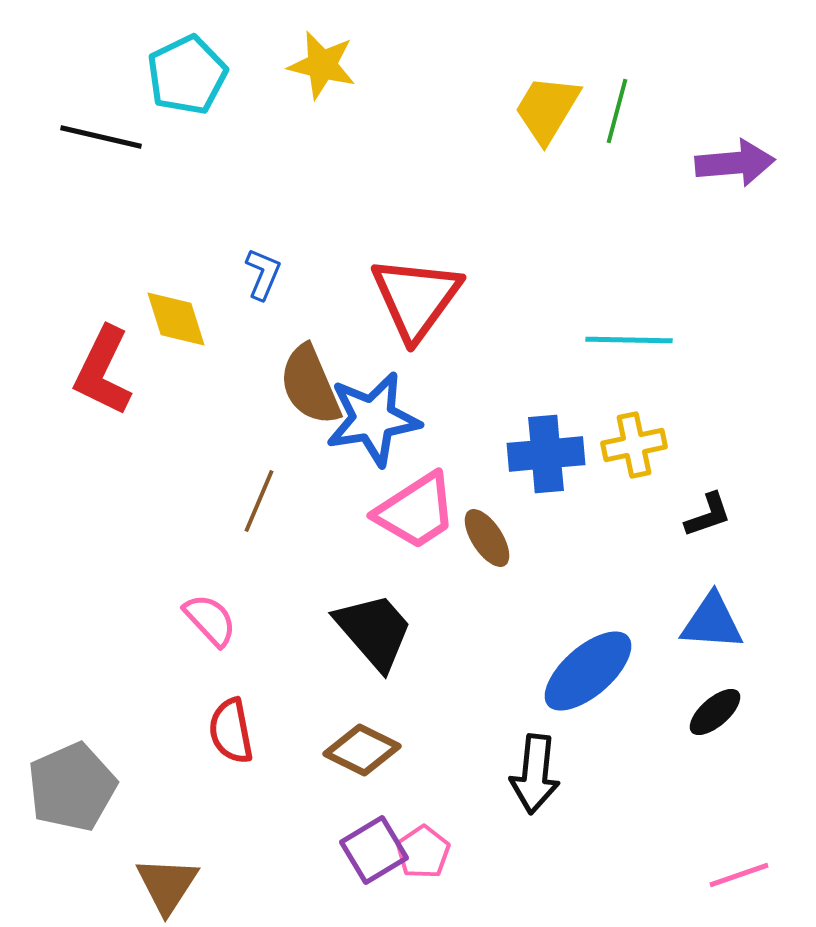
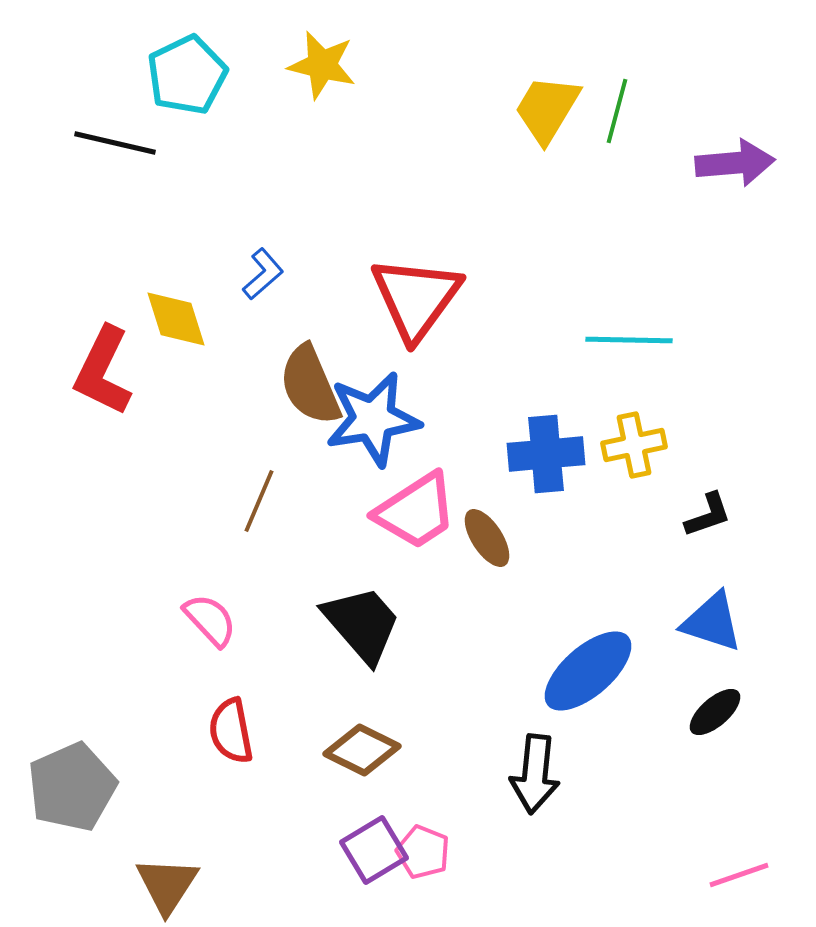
black line: moved 14 px right, 6 px down
blue L-shape: rotated 26 degrees clockwise
blue triangle: rotated 14 degrees clockwise
black trapezoid: moved 12 px left, 7 px up
pink pentagon: rotated 16 degrees counterclockwise
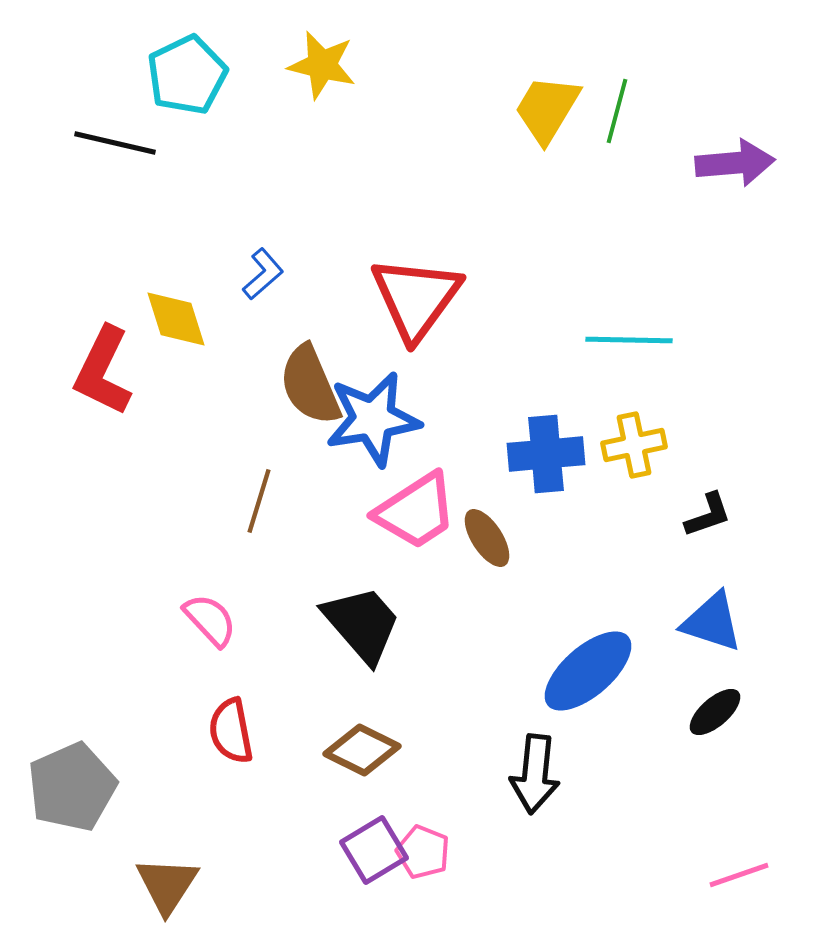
brown line: rotated 6 degrees counterclockwise
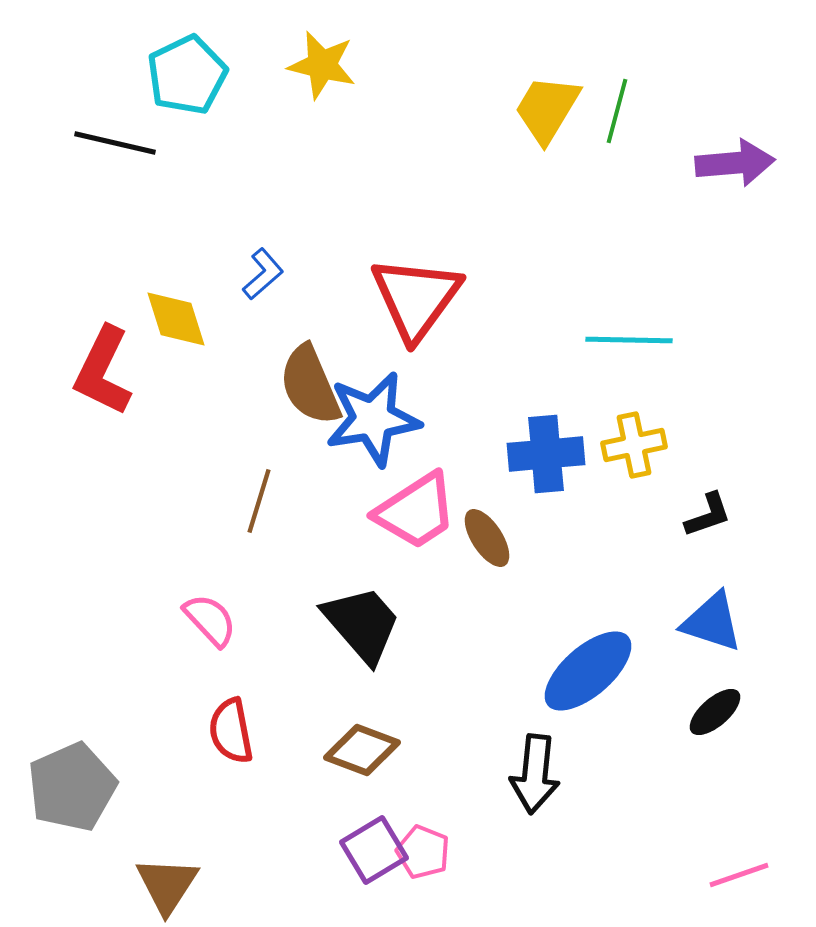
brown diamond: rotated 6 degrees counterclockwise
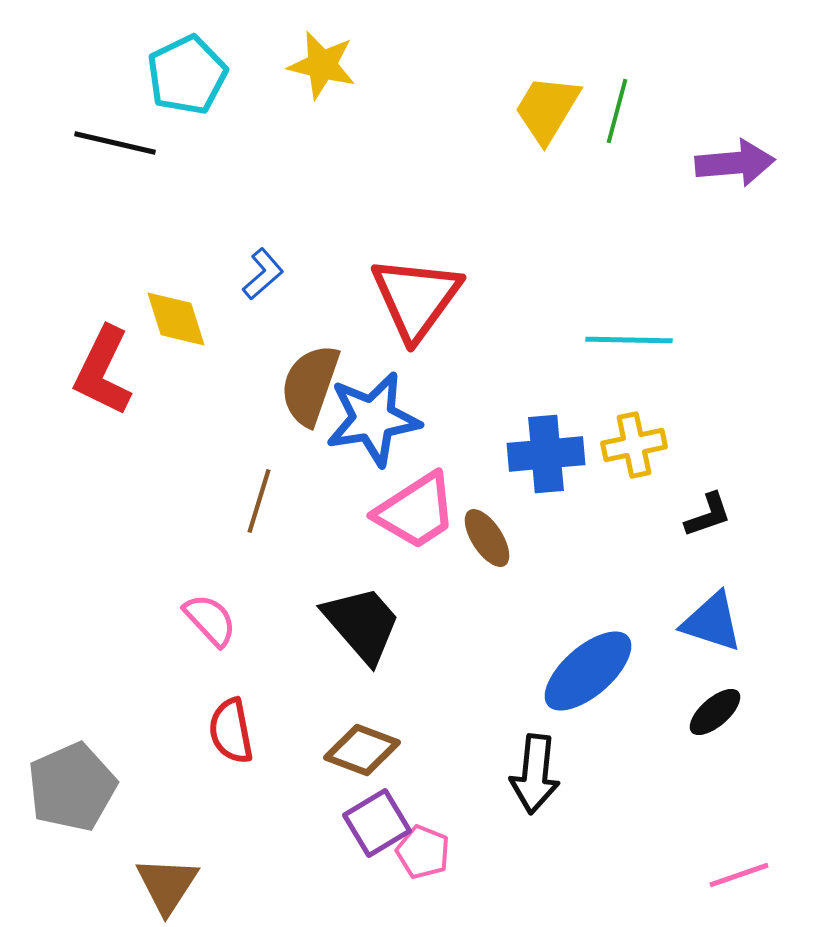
brown semicircle: rotated 42 degrees clockwise
purple square: moved 3 px right, 27 px up
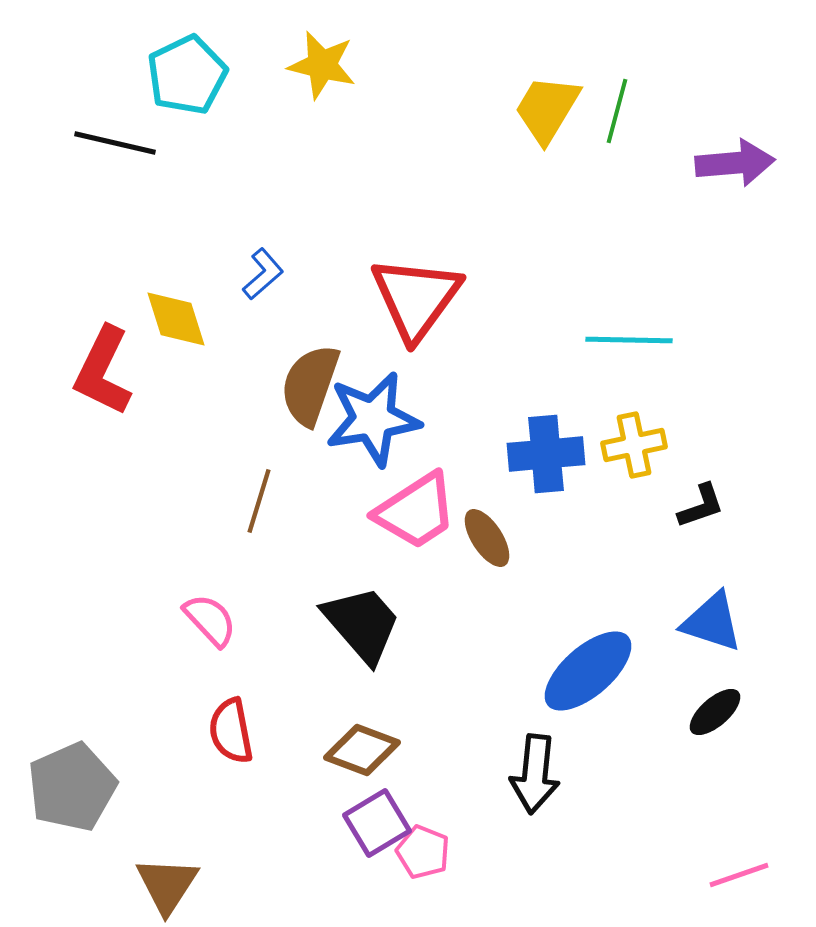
black L-shape: moved 7 px left, 9 px up
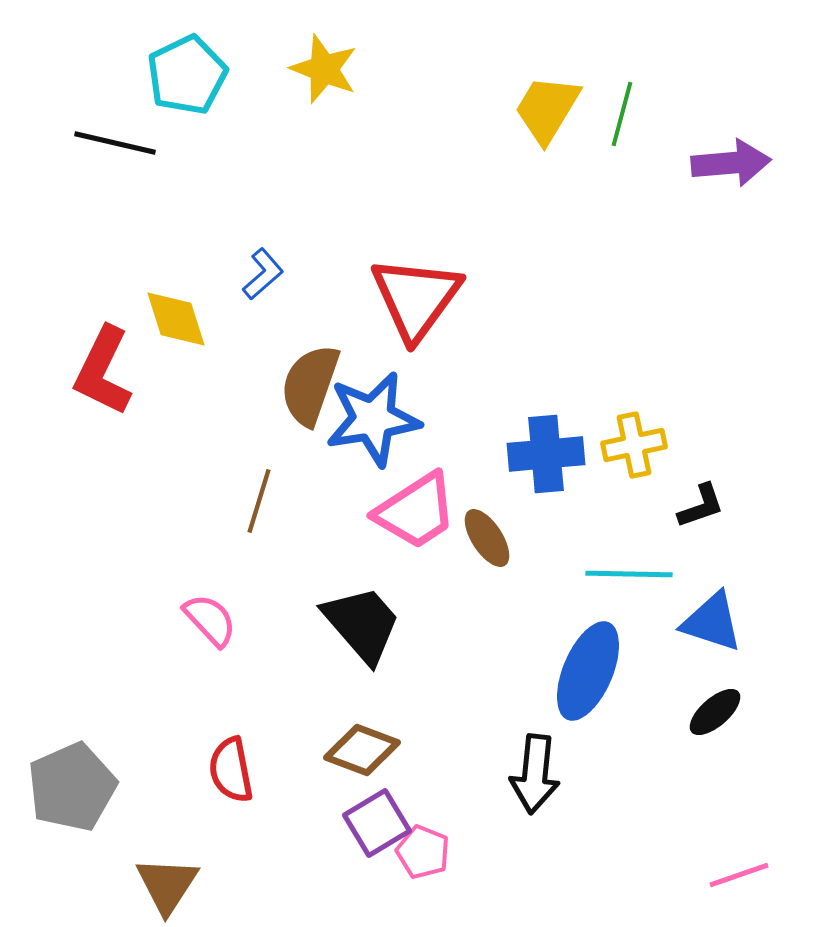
yellow star: moved 2 px right, 4 px down; rotated 8 degrees clockwise
green line: moved 5 px right, 3 px down
purple arrow: moved 4 px left
cyan line: moved 234 px down
blue ellipse: rotated 26 degrees counterclockwise
red semicircle: moved 39 px down
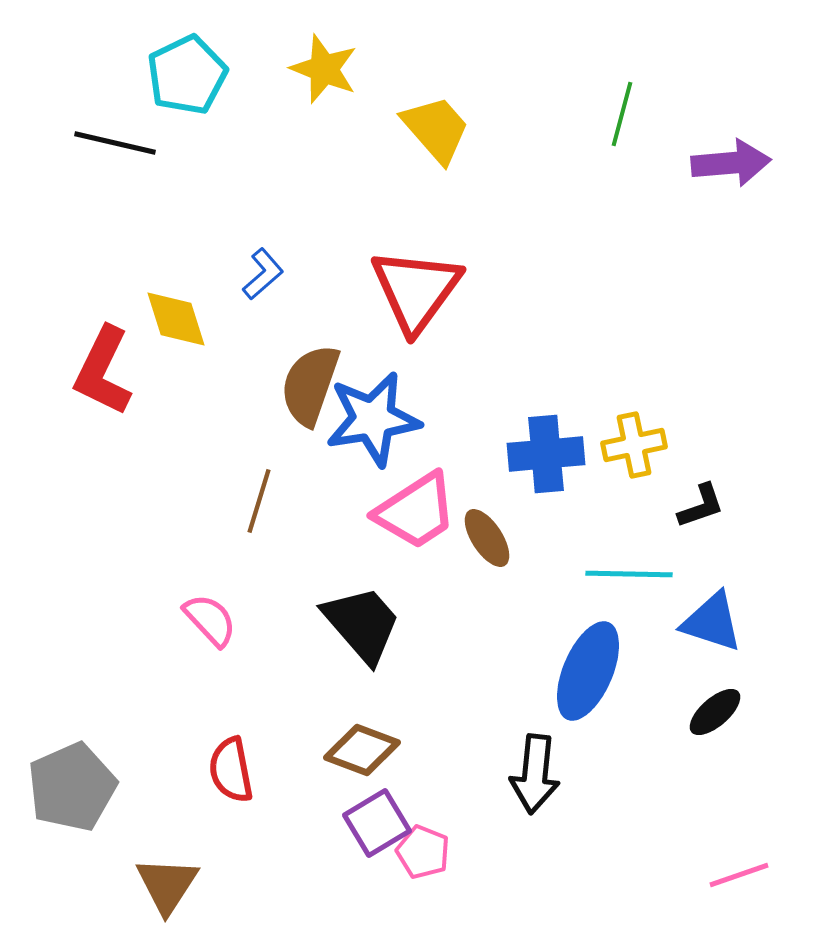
yellow trapezoid: moved 111 px left, 20 px down; rotated 108 degrees clockwise
red triangle: moved 8 px up
